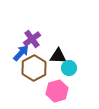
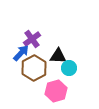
pink hexagon: moved 1 px left
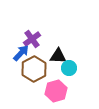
brown hexagon: moved 1 px down
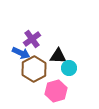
blue arrow: rotated 72 degrees clockwise
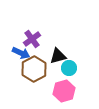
black triangle: rotated 18 degrees counterclockwise
pink hexagon: moved 8 px right
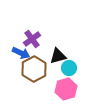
pink hexagon: moved 2 px right, 2 px up
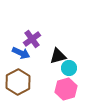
brown hexagon: moved 16 px left, 13 px down
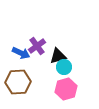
purple cross: moved 5 px right, 7 px down
cyan circle: moved 5 px left, 1 px up
brown hexagon: rotated 25 degrees clockwise
